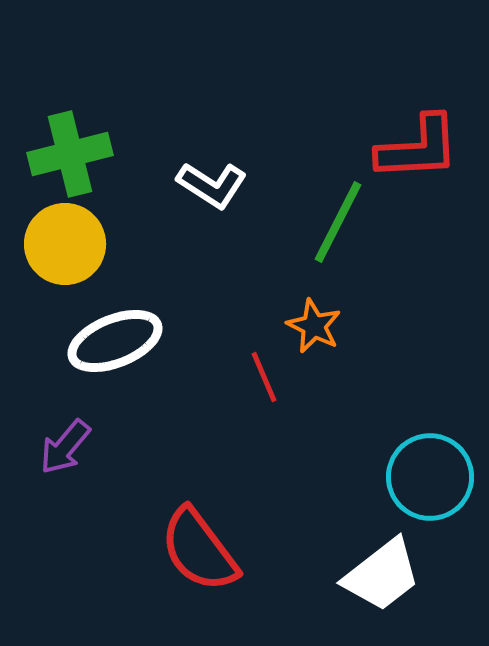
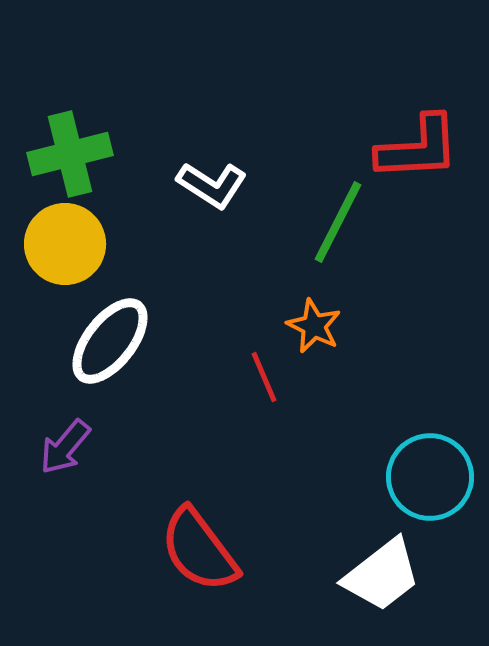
white ellipse: moved 5 px left; rotated 30 degrees counterclockwise
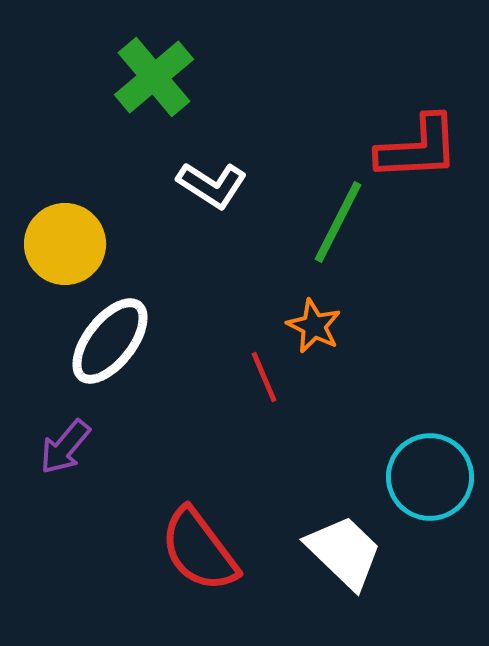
green cross: moved 84 px right, 77 px up; rotated 26 degrees counterclockwise
white trapezoid: moved 38 px left, 23 px up; rotated 98 degrees counterclockwise
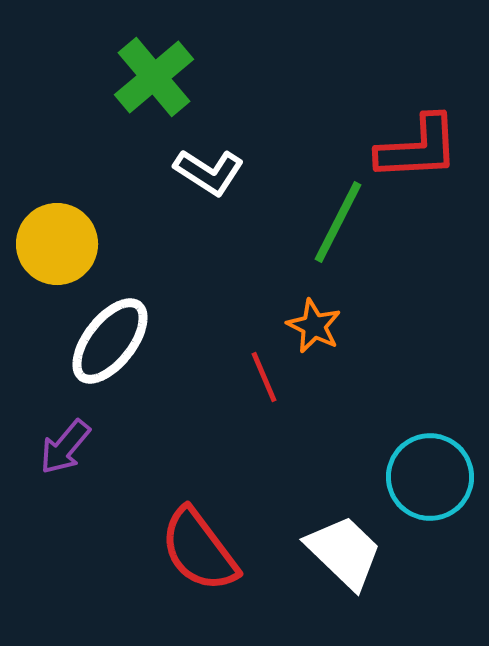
white L-shape: moved 3 px left, 13 px up
yellow circle: moved 8 px left
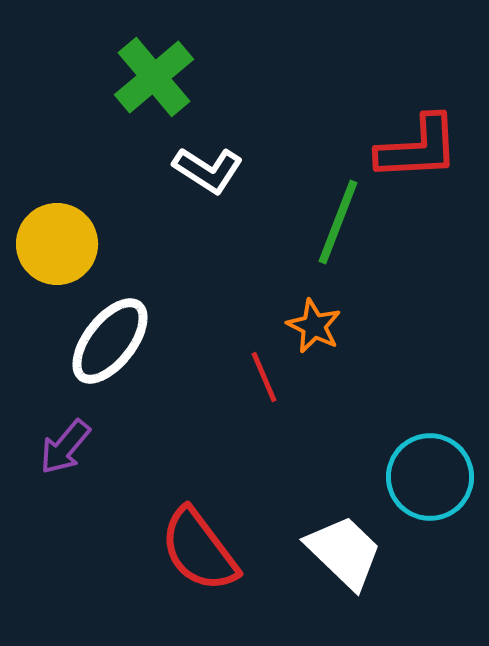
white L-shape: moved 1 px left, 2 px up
green line: rotated 6 degrees counterclockwise
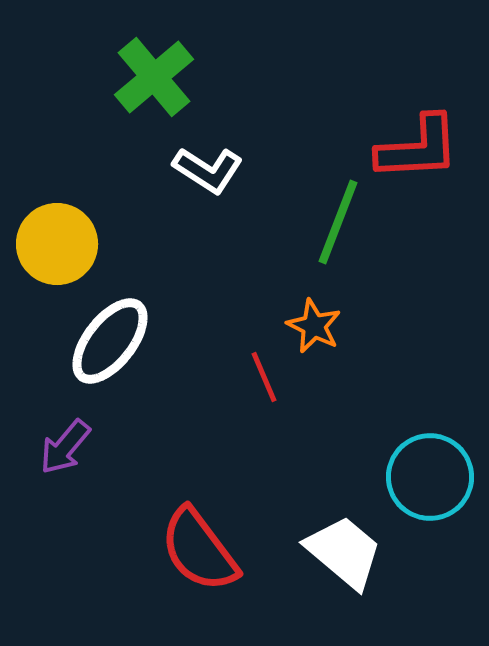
white trapezoid: rotated 4 degrees counterclockwise
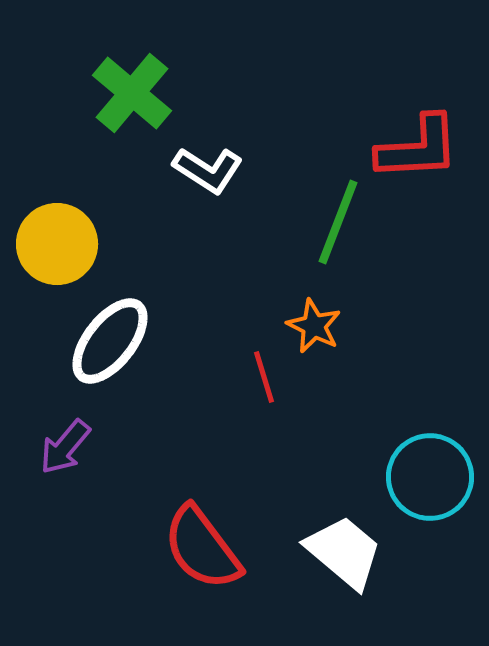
green cross: moved 22 px left, 16 px down; rotated 10 degrees counterclockwise
red line: rotated 6 degrees clockwise
red semicircle: moved 3 px right, 2 px up
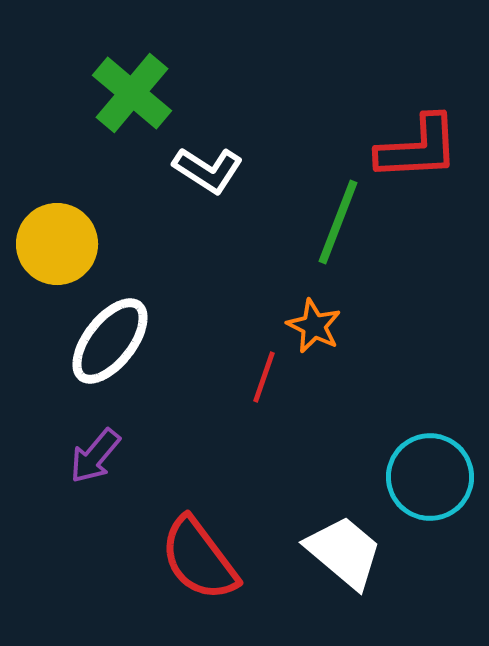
red line: rotated 36 degrees clockwise
purple arrow: moved 30 px right, 9 px down
red semicircle: moved 3 px left, 11 px down
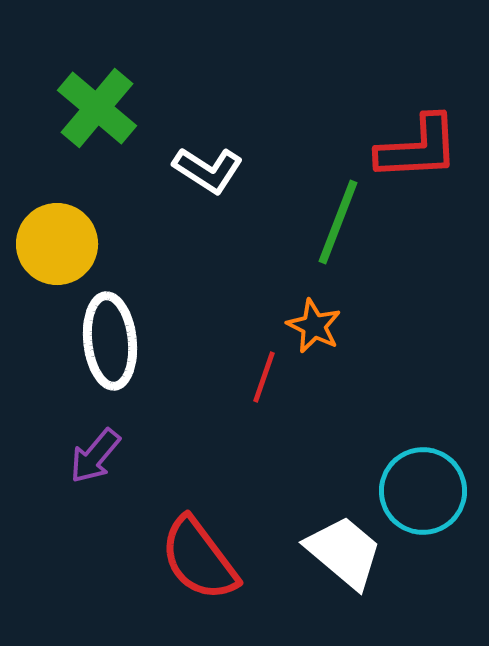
green cross: moved 35 px left, 15 px down
white ellipse: rotated 44 degrees counterclockwise
cyan circle: moved 7 px left, 14 px down
